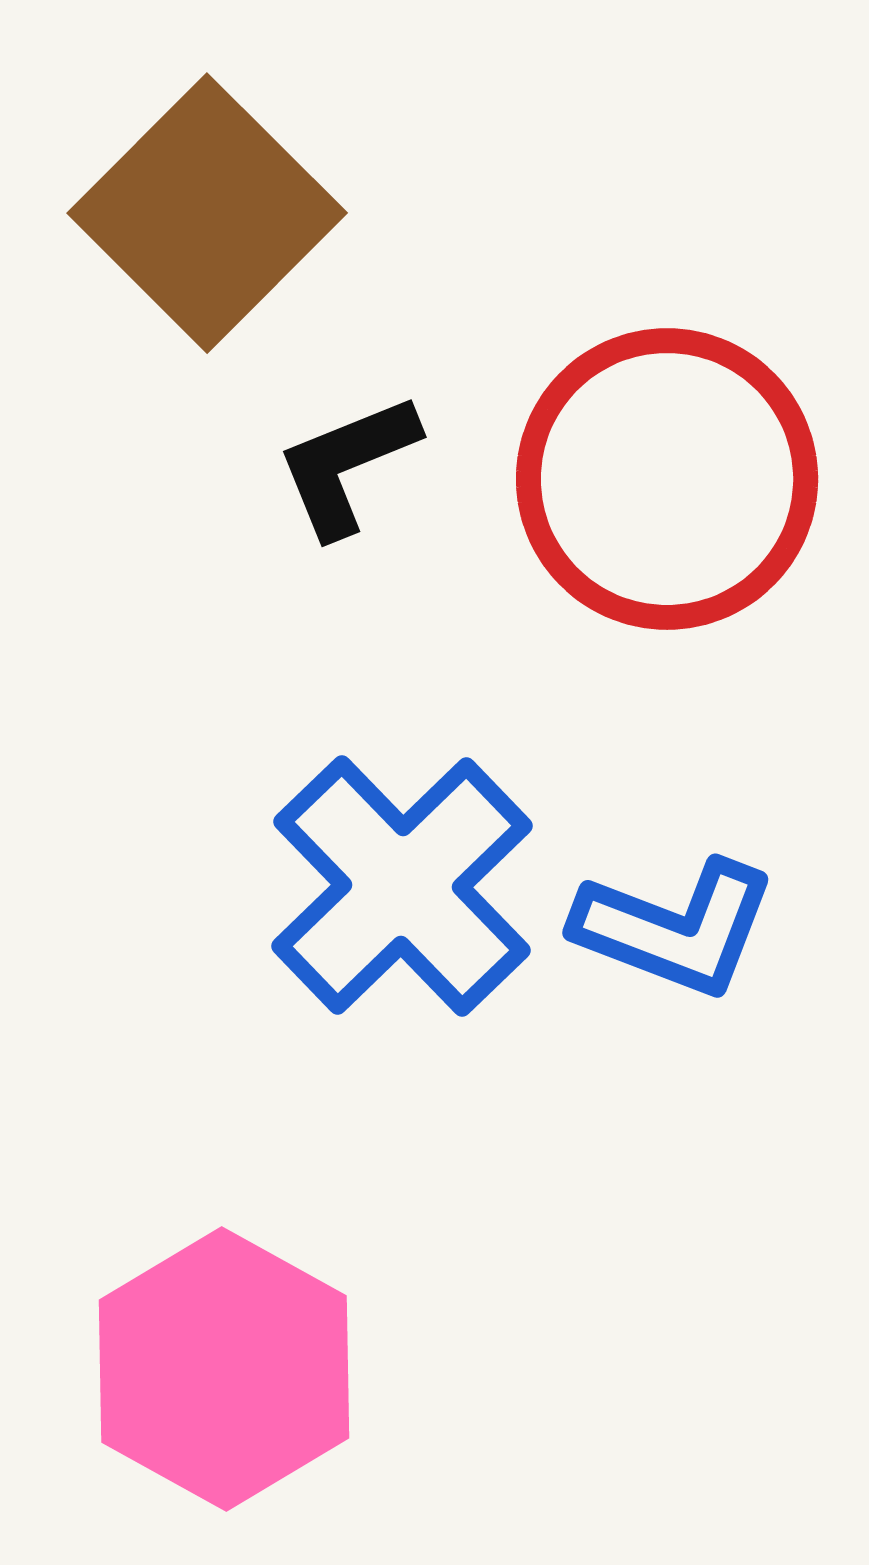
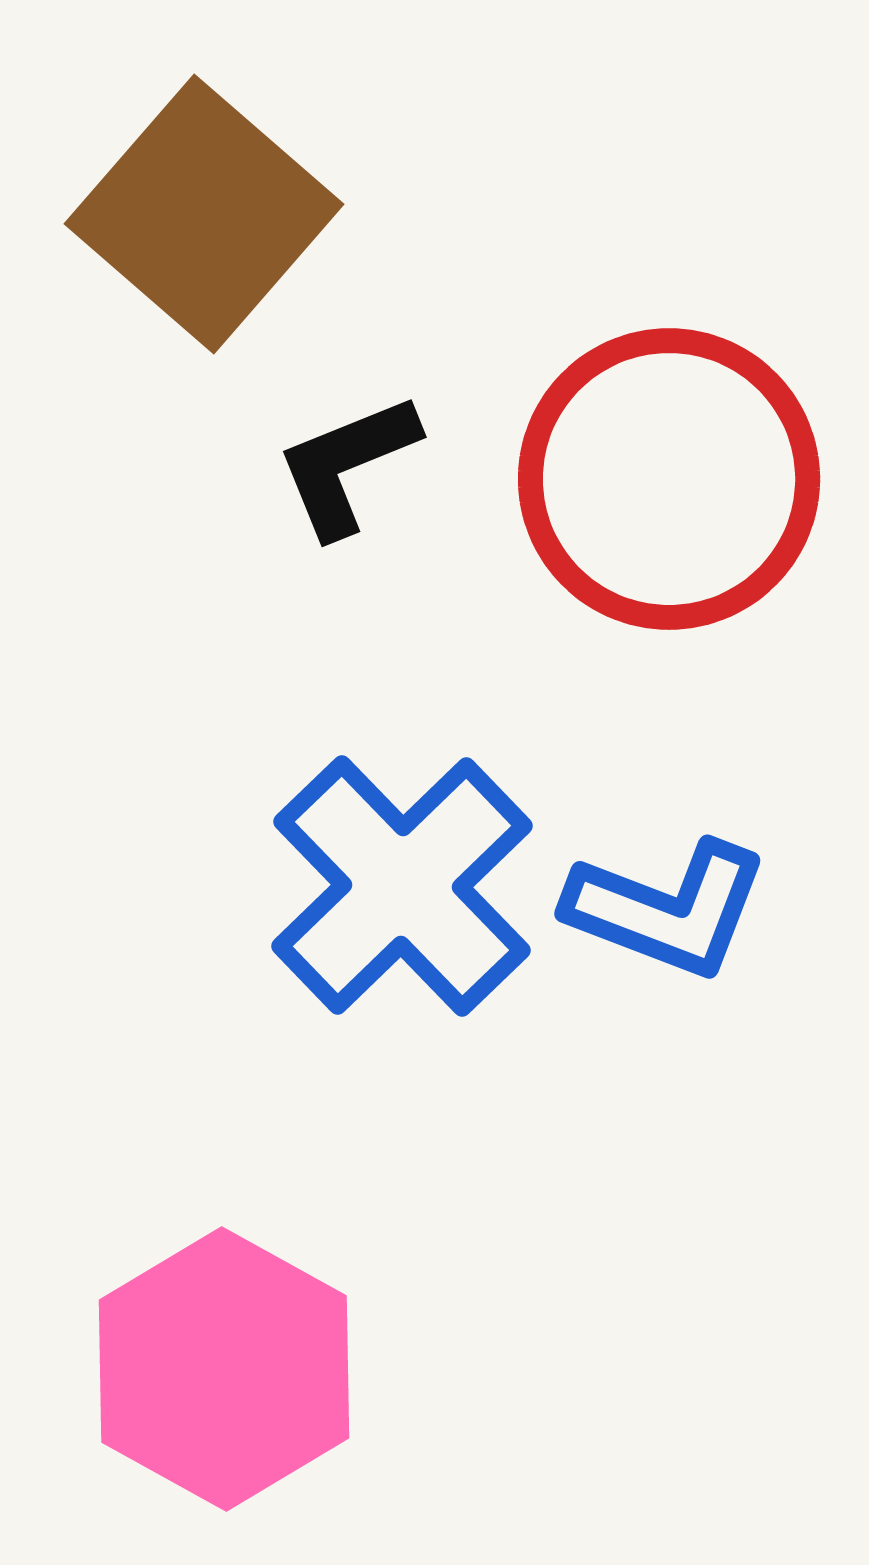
brown square: moved 3 px left, 1 px down; rotated 4 degrees counterclockwise
red circle: moved 2 px right
blue L-shape: moved 8 px left, 19 px up
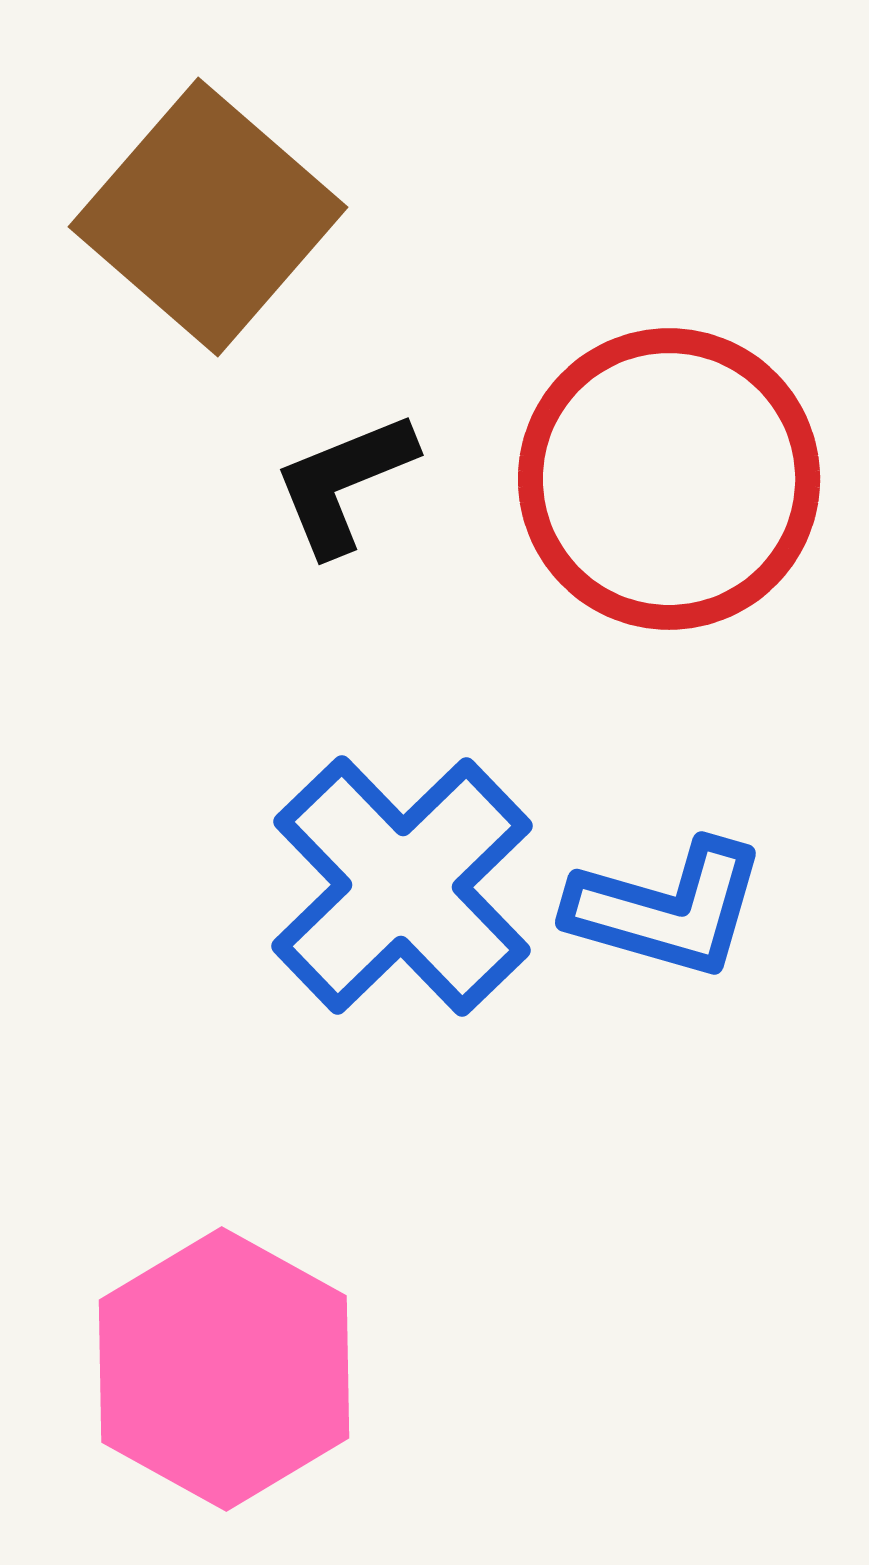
brown square: moved 4 px right, 3 px down
black L-shape: moved 3 px left, 18 px down
blue L-shape: rotated 5 degrees counterclockwise
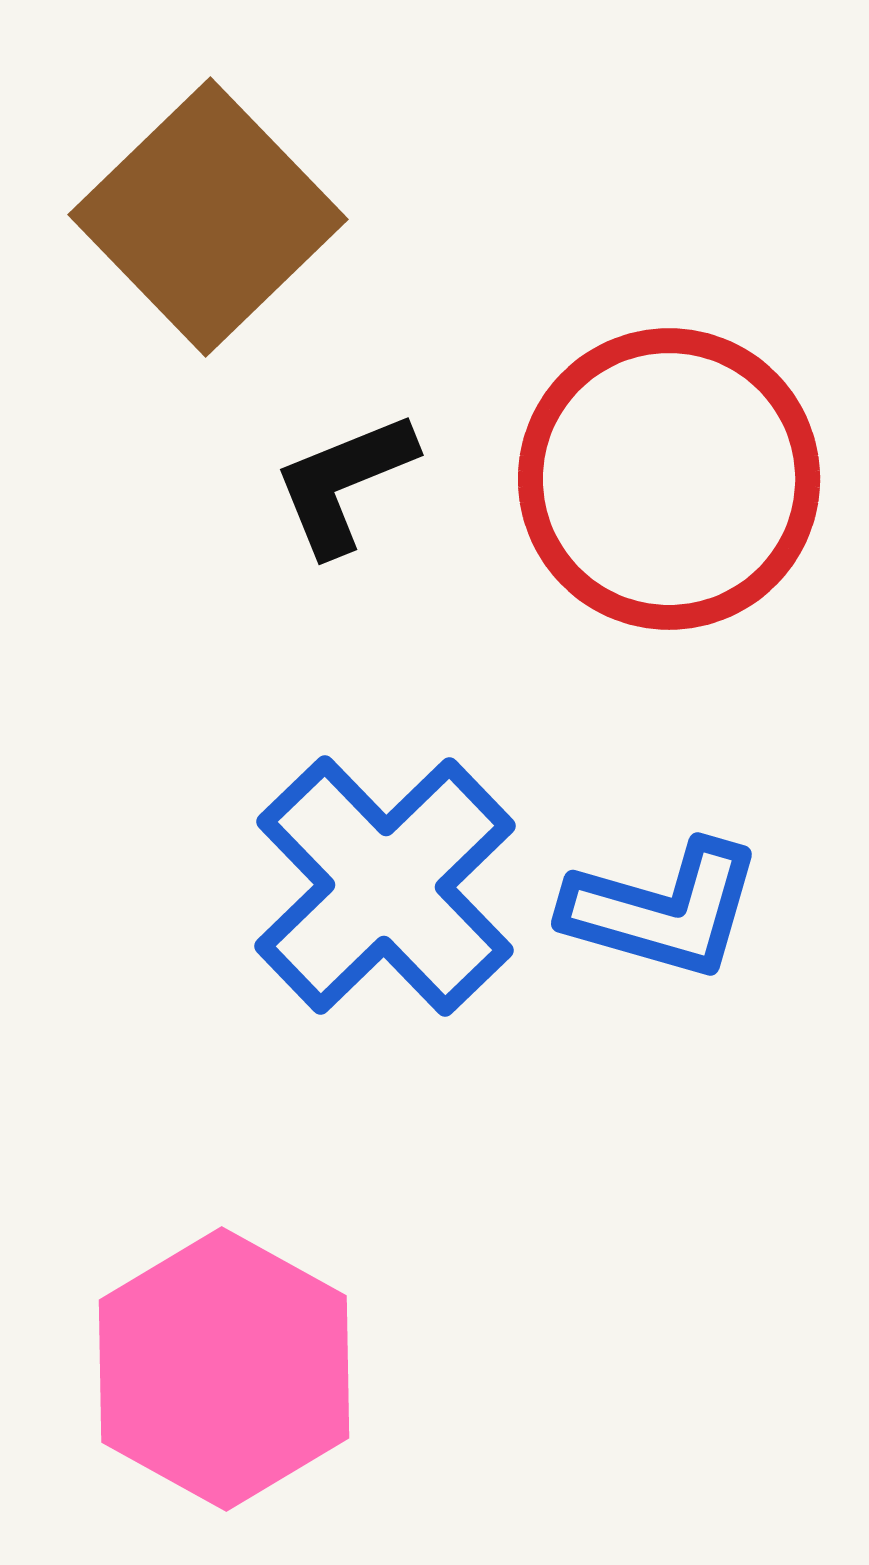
brown square: rotated 5 degrees clockwise
blue cross: moved 17 px left
blue L-shape: moved 4 px left, 1 px down
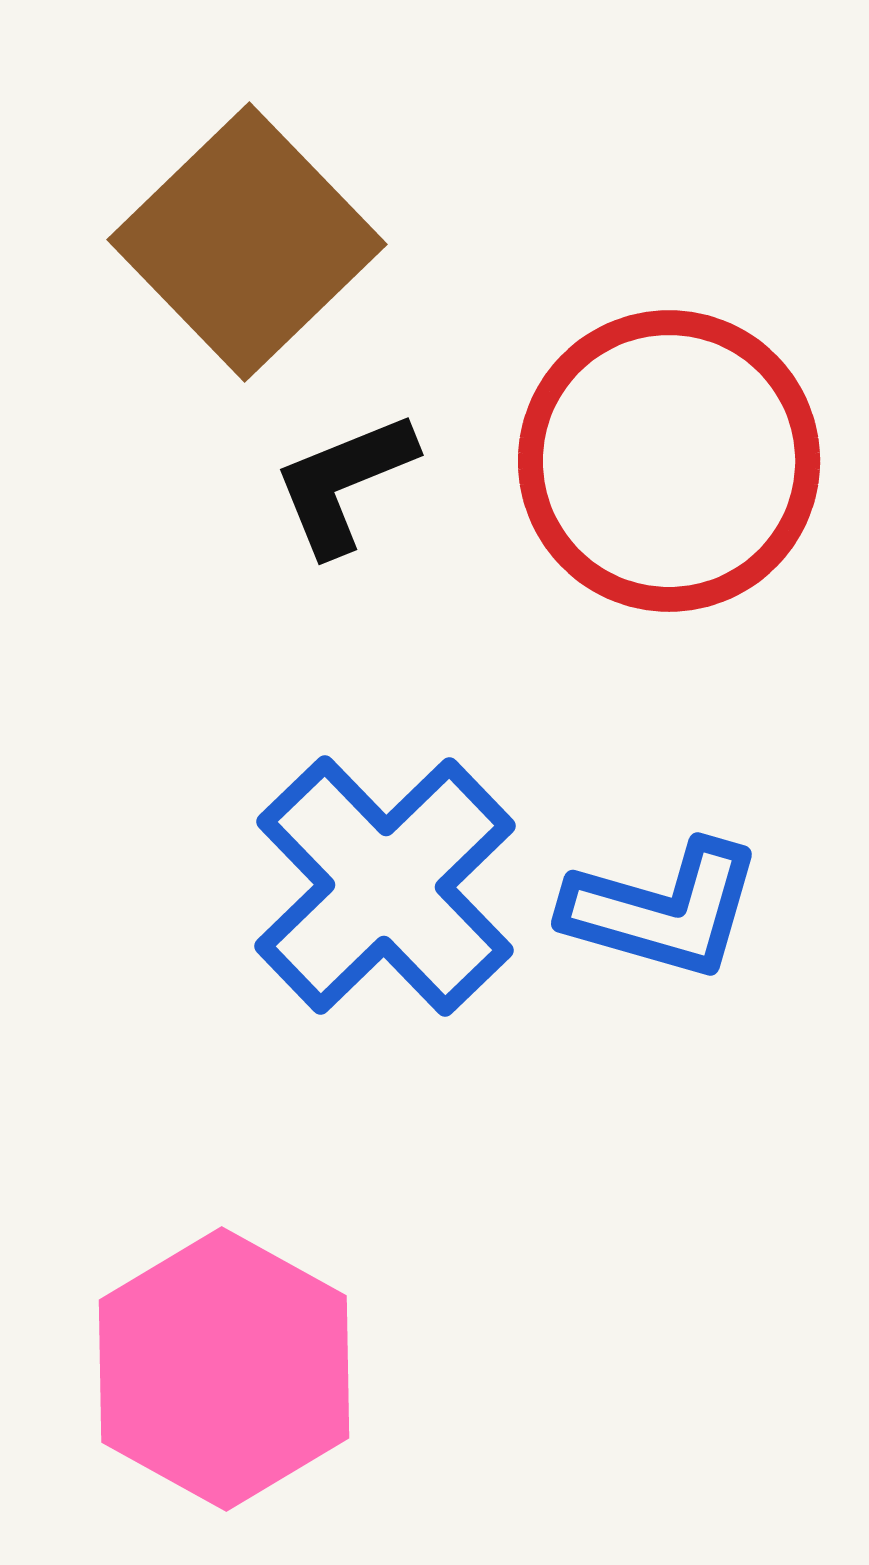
brown square: moved 39 px right, 25 px down
red circle: moved 18 px up
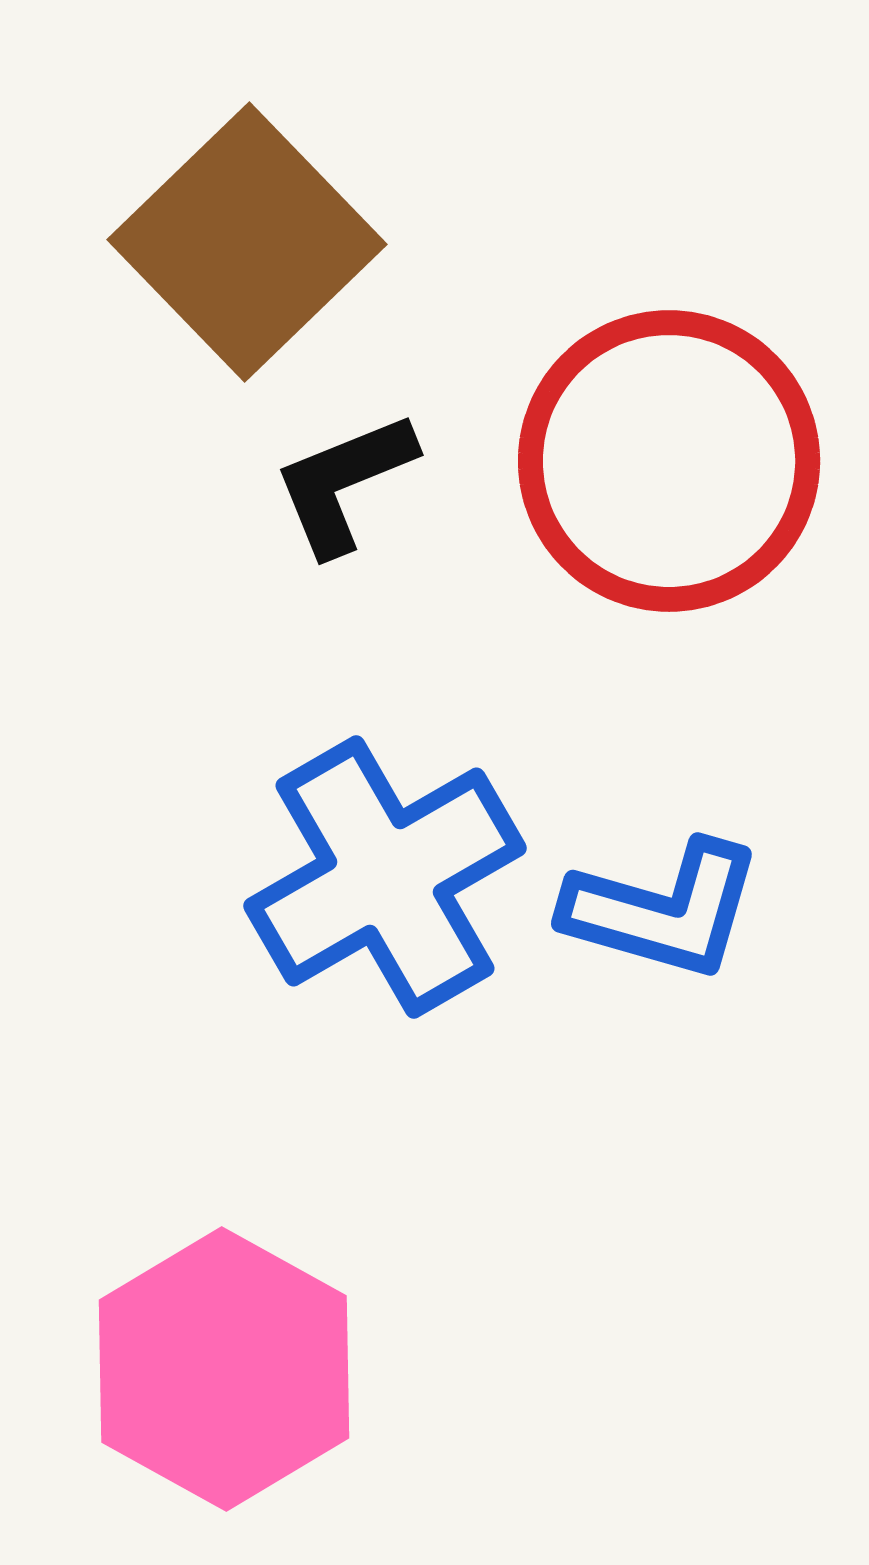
blue cross: moved 9 px up; rotated 14 degrees clockwise
